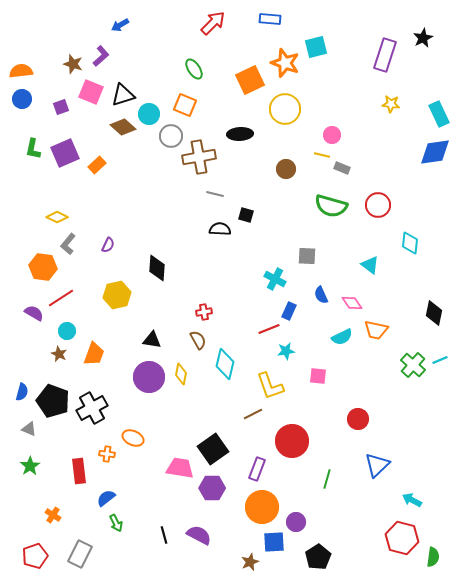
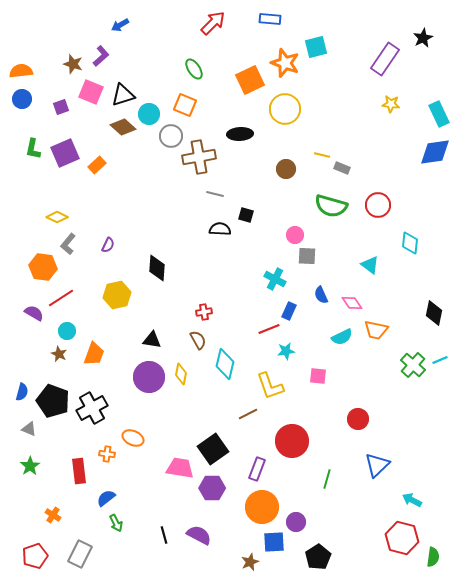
purple rectangle at (385, 55): moved 4 px down; rotated 16 degrees clockwise
pink circle at (332, 135): moved 37 px left, 100 px down
brown line at (253, 414): moved 5 px left
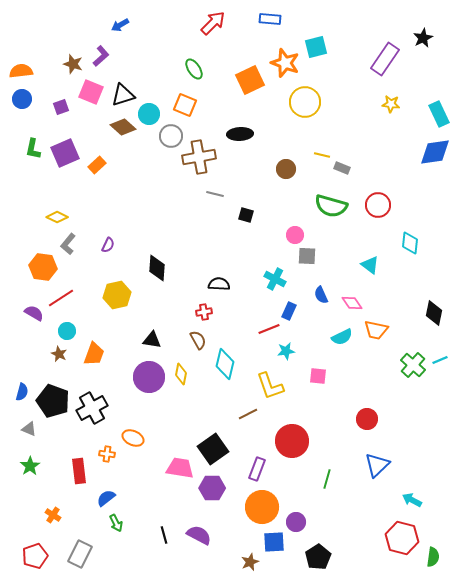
yellow circle at (285, 109): moved 20 px right, 7 px up
black semicircle at (220, 229): moved 1 px left, 55 px down
red circle at (358, 419): moved 9 px right
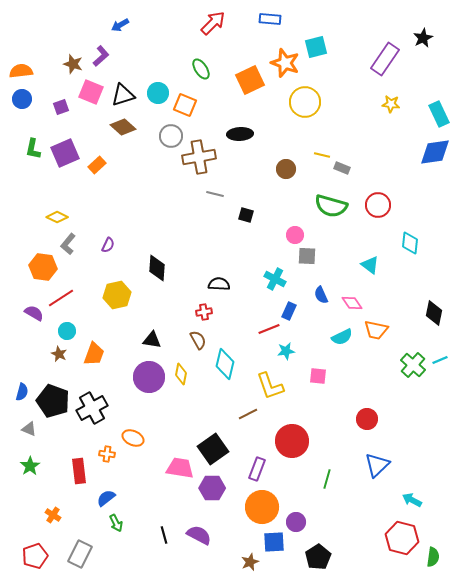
green ellipse at (194, 69): moved 7 px right
cyan circle at (149, 114): moved 9 px right, 21 px up
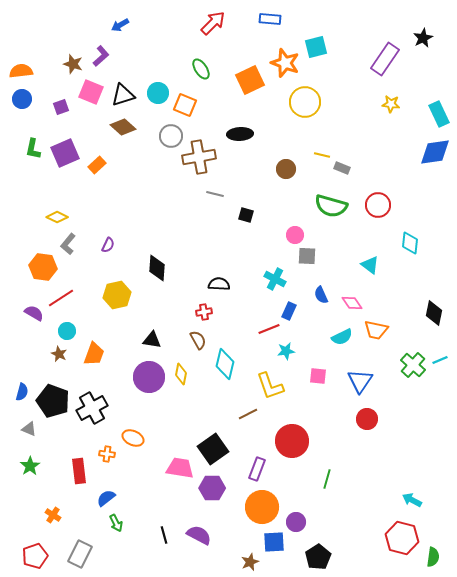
blue triangle at (377, 465): moved 17 px left, 84 px up; rotated 12 degrees counterclockwise
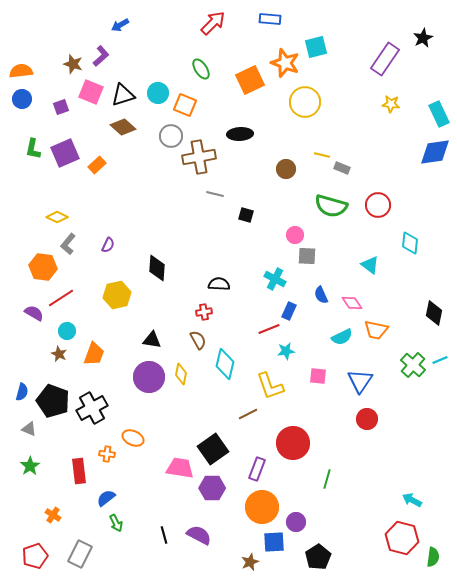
red circle at (292, 441): moved 1 px right, 2 px down
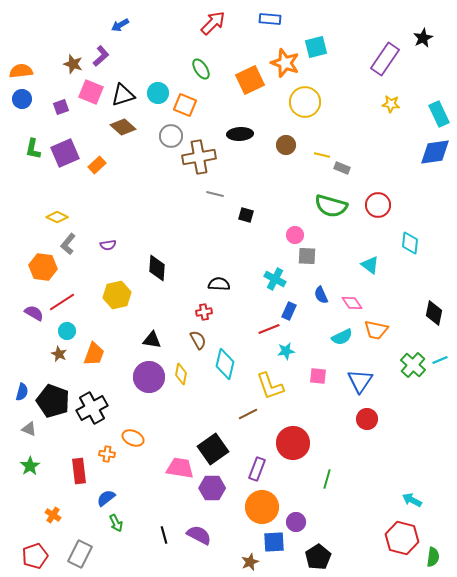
brown circle at (286, 169): moved 24 px up
purple semicircle at (108, 245): rotated 56 degrees clockwise
red line at (61, 298): moved 1 px right, 4 px down
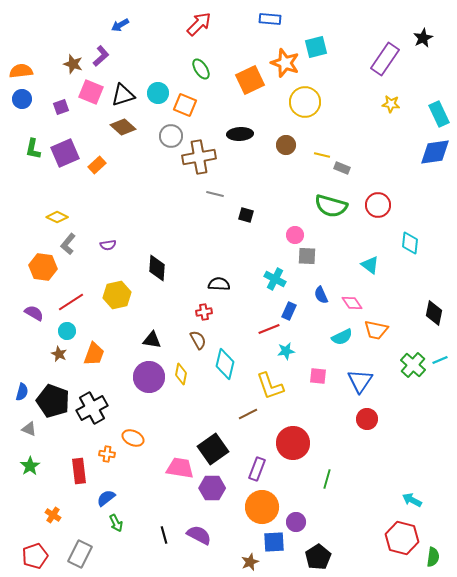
red arrow at (213, 23): moved 14 px left, 1 px down
red line at (62, 302): moved 9 px right
